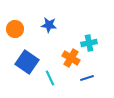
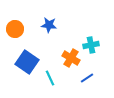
cyan cross: moved 2 px right, 2 px down
blue line: rotated 16 degrees counterclockwise
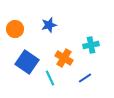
blue star: rotated 21 degrees counterclockwise
orange cross: moved 7 px left
blue line: moved 2 px left
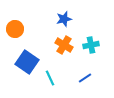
blue star: moved 15 px right, 6 px up
orange cross: moved 13 px up
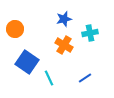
cyan cross: moved 1 px left, 12 px up
cyan line: moved 1 px left
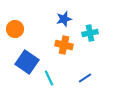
orange cross: rotated 18 degrees counterclockwise
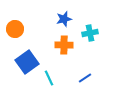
orange cross: rotated 12 degrees counterclockwise
blue square: rotated 20 degrees clockwise
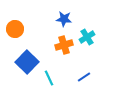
blue star: rotated 21 degrees clockwise
cyan cross: moved 3 px left, 4 px down; rotated 21 degrees counterclockwise
orange cross: rotated 18 degrees counterclockwise
blue square: rotated 10 degrees counterclockwise
blue line: moved 1 px left, 1 px up
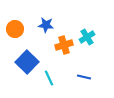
blue star: moved 18 px left, 6 px down
blue line: rotated 48 degrees clockwise
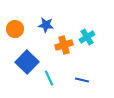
blue line: moved 2 px left, 3 px down
